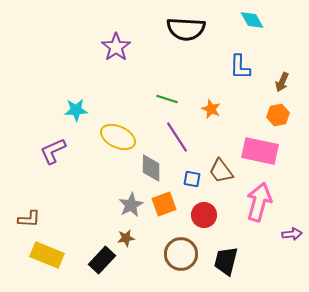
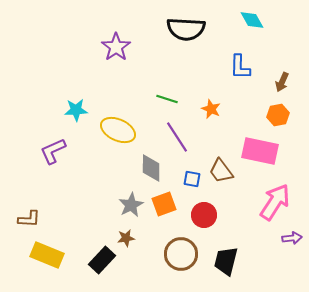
yellow ellipse: moved 7 px up
pink arrow: moved 16 px right; rotated 18 degrees clockwise
purple arrow: moved 4 px down
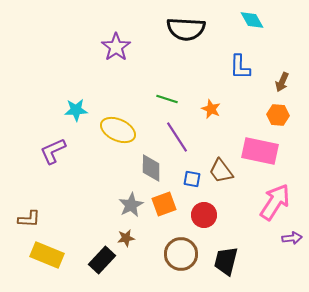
orange hexagon: rotated 15 degrees clockwise
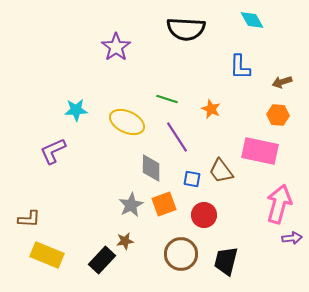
brown arrow: rotated 48 degrees clockwise
yellow ellipse: moved 9 px right, 8 px up
pink arrow: moved 4 px right, 2 px down; rotated 18 degrees counterclockwise
brown star: moved 1 px left, 3 px down
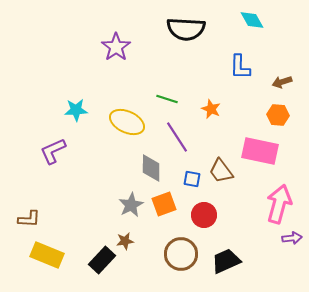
black trapezoid: rotated 52 degrees clockwise
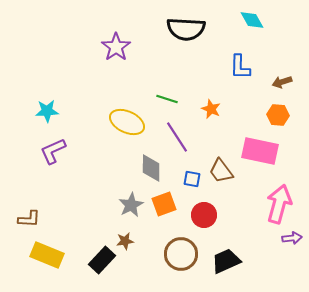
cyan star: moved 29 px left, 1 px down
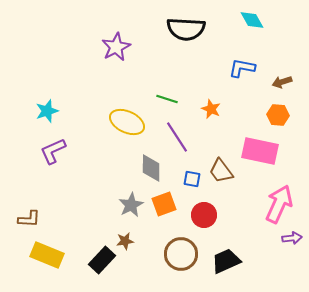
purple star: rotated 8 degrees clockwise
blue L-shape: moved 2 px right, 1 px down; rotated 100 degrees clockwise
cyan star: rotated 15 degrees counterclockwise
pink arrow: rotated 9 degrees clockwise
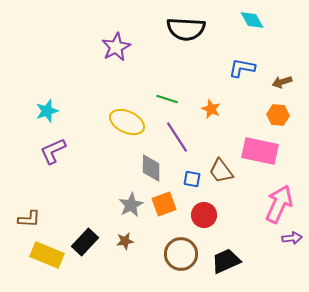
black rectangle: moved 17 px left, 18 px up
